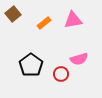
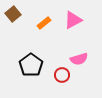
pink triangle: rotated 18 degrees counterclockwise
red circle: moved 1 px right, 1 px down
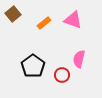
pink triangle: rotated 48 degrees clockwise
pink semicircle: rotated 120 degrees clockwise
black pentagon: moved 2 px right, 1 px down
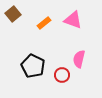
black pentagon: rotated 10 degrees counterclockwise
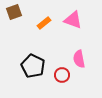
brown square: moved 1 px right, 2 px up; rotated 21 degrees clockwise
pink semicircle: rotated 24 degrees counterclockwise
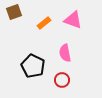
pink semicircle: moved 14 px left, 6 px up
red circle: moved 5 px down
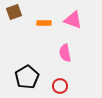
orange rectangle: rotated 40 degrees clockwise
black pentagon: moved 6 px left, 11 px down; rotated 15 degrees clockwise
red circle: moved 2 px left, 6 px down
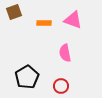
red circle: moved 1 px right
